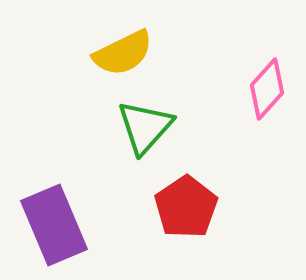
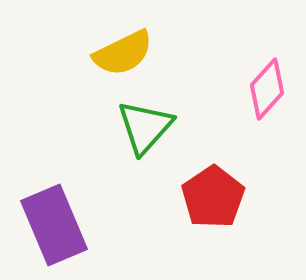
red pentagon: moved 27 px right, 10 px up
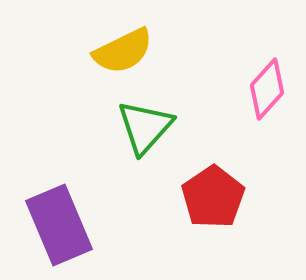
yellow semicircle: moved 2 px up
purple rectangle: moved 5 px right
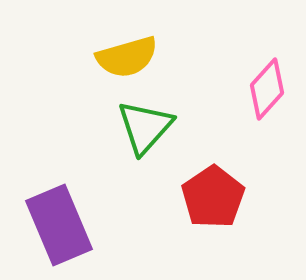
yellow semicircle: moved 4 px right, 6 px down; rotated 10 degrees clockwise
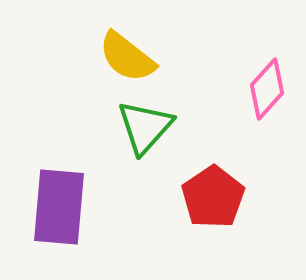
yellow semicircle: rotated 54 degrees clockwise
purple rectangle: moved 18 px up; rotated 28 degrees clockwise
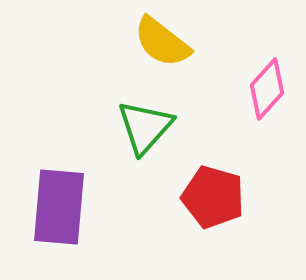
yellow semicircle: moved 35 px right, 15 px up
red pentagon: rotated 22 degrees counterclockwise
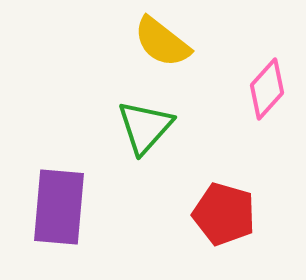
red pentagon: moved 11 px right, 17 px down
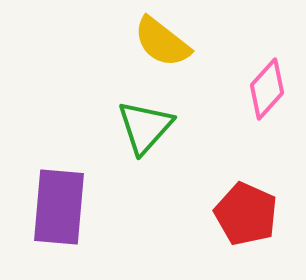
red pentagon: moved 22 px right; rotated 8 degrees clockwise
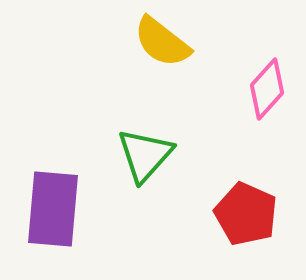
green triangle: moved 28 px down
purple rectangle: moved 6 px left, 2 px down
